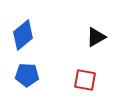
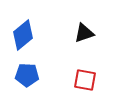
black triangle: moved 12 px left, 4 px up; rotated 10 degrees clockwise
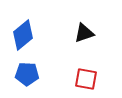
blue pentagon: moved 1 px up
red square: moved 1 px right, 1 px up
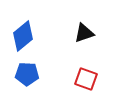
blue diamond: moved 1 px down
red square: rotated 10 degrees clockwise
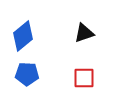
red square: moved 2 px left, 1 px up; rotated 20 degrees counterclockwise
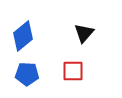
black triangle: rotated 30 degrees counterclockwise
red square: moved 11 px left, 7 px up
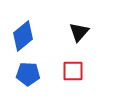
black triangle: moved 5 px left, 1 px up
blue pentagon: moved 1 px right
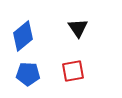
black triangle: moved 1 px left, 4 px up; rotated 15 degrees counterclockwise
red square: rotated 10 degrees counterclockwise
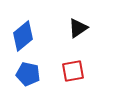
black triangle: rotated 30 degrees clockwise
blue pentagon: rotated 10 degrees clockwise
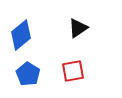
blue diamond: moved 2 px left, 1 px up
blue pentagon: rotated 20 degrees clockwise
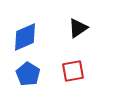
blue diamond: moved 4 px right, 2 px down; rotated 16 degrees clockwise
